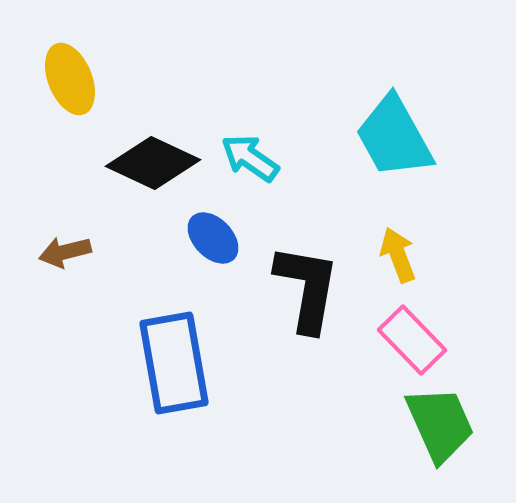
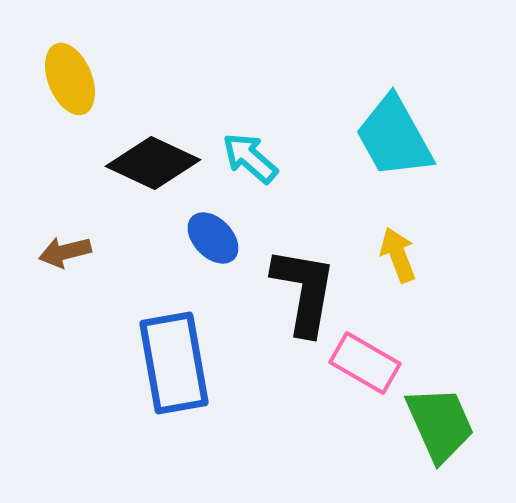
cyan arrow: rotated 6 degrees clockwise
black L-shape: moved 3 px left, 3 px down
pink rectangle: moved 47 px left, 23 px down; rotated 16 degrees counterclockwise
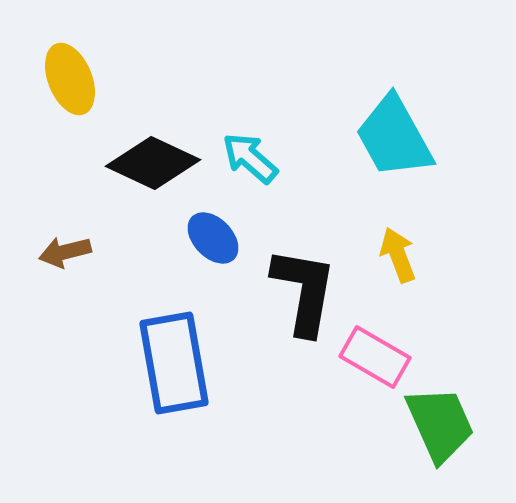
pink rectangle: moved 10 px right, 6 px up
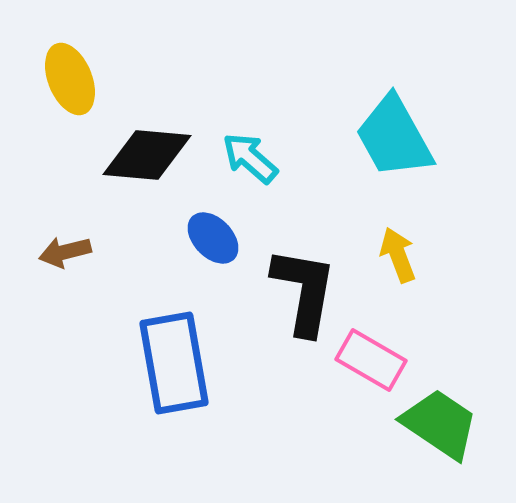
black diamond: moved 6 px left, 8 px up; rotated 20 degrees counterclockwise
pink rectangle: moved 4 px left, 3 px down
green trapezoid: rotated 32 degrees counterclockwise
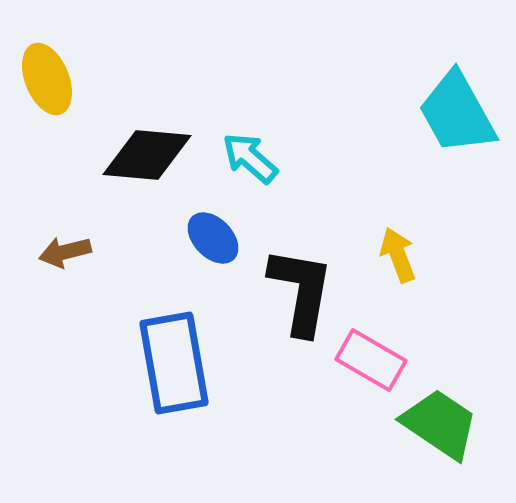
yellow ellipse: moved 23 px left
cyan trapezoid: moved 63 px right, 24 px up
black L-shape: moved 3 px left
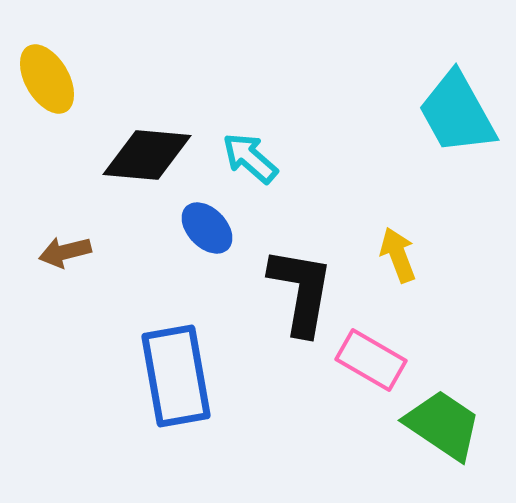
yellow ellipse: rotated 8 degrees counterclockwise
blue ellipse: moved 6 px left, 10 px up
blue rectangle: moved 2 px right, 13 px down
green trapezoid: moved 3 px right, 1 px down
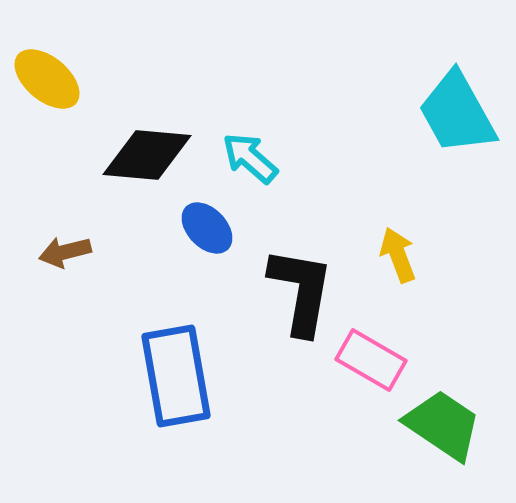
yellow ellipse: rotated 20 degrees counterclockwise
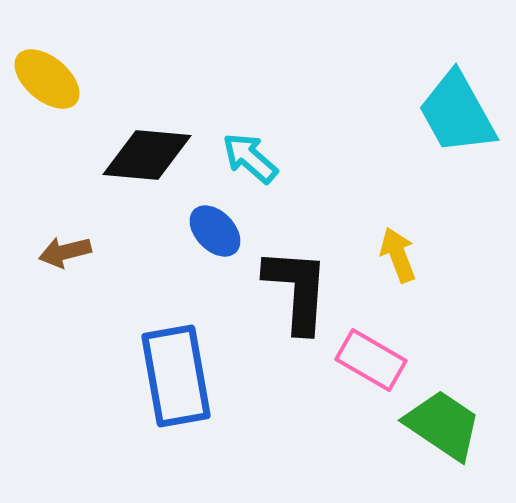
blue ellipse: moved 8 px right, 3 px down
black L-shape: moved 4 px left, 1 px up; rotated 6 degrees counterclockwise
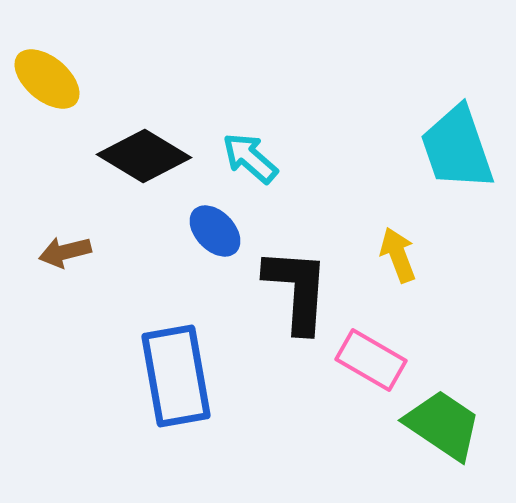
cyan trapezoid: moved 35 px down; rotated 10 degrees clockwise
black diamond: moved 3 px left, 1 px down; rotated 26 degrees clockwise
